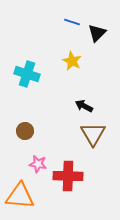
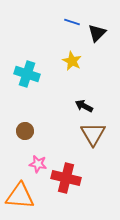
red cross: moved 2 px left, 2 px down; rotated 12 degrees clockwise
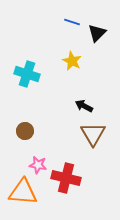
pink star: moved 1 px down
orange triangle: moved 3 px right, 4 px up
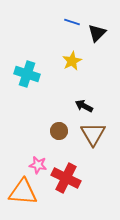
yellow star: rotated 18 degrees clockwise
brown circle: moved 34 px right
red cross: rotated 12 degrees clockwise
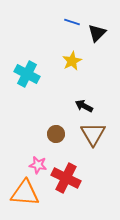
cyan cross: rotated 10 degrees clockwise
brown circle: moved 3 px left, 3 px down
orange triangle: moved 2 px right, 1 px down
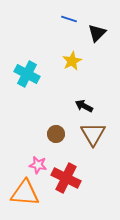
blue line: moved 3 px left, 3 px up
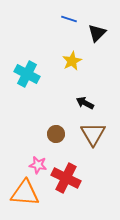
black arrow: moved 1 px right, 3 px up
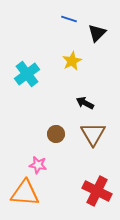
cyan cross: rotated 25 degrees clockwise
red cross: moved 31 px right, 13 px down
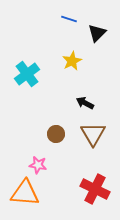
red cross: moved 2 px left, 2 px up
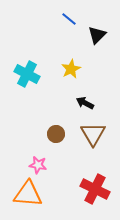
blue line: rotated 21 degrees clockwise
black triangle: moved 2 px down
yellow star: moved 1 px left, 8 px down
cyan cross: rotated 25 degrees counterclockwise
orange triangle: moved 3 px right, 1 px down
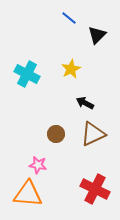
blue line: moved 1 px up
brown triangle: rotated 36 degrees clockwise
